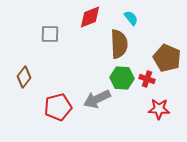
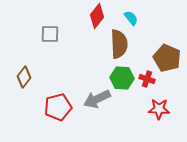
red diamond: moved 7 px right, 1 px up; rotated 30 degrees counterclockwise
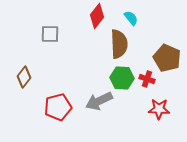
gray arrow: moved 2 px right, 2 px down
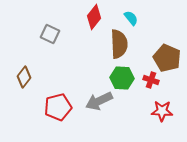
red diamond: moved 3 px left, 1 px down
gray square: rotated 24 degrees clockwise
red cross: moved 4 px right, 1 px down
red star: moved 3 px right, 2 px down
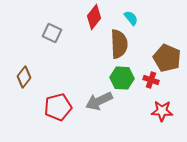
gray square: moved 2 px right, 1 px up
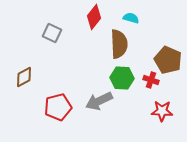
cyan semicircle: rotated 35 degrees counterclockwise
brown pentagon: moved 1 px right, 2 px down
brown diamond: rotated 25 degrees clockwise
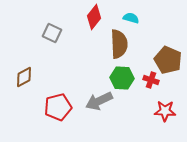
red star: moved 3 px right
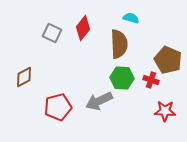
red diamond: moved 11 px left, 11 px down
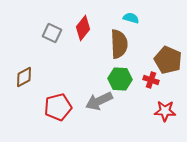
green hexagon: moved 2 px left, 1 px down
